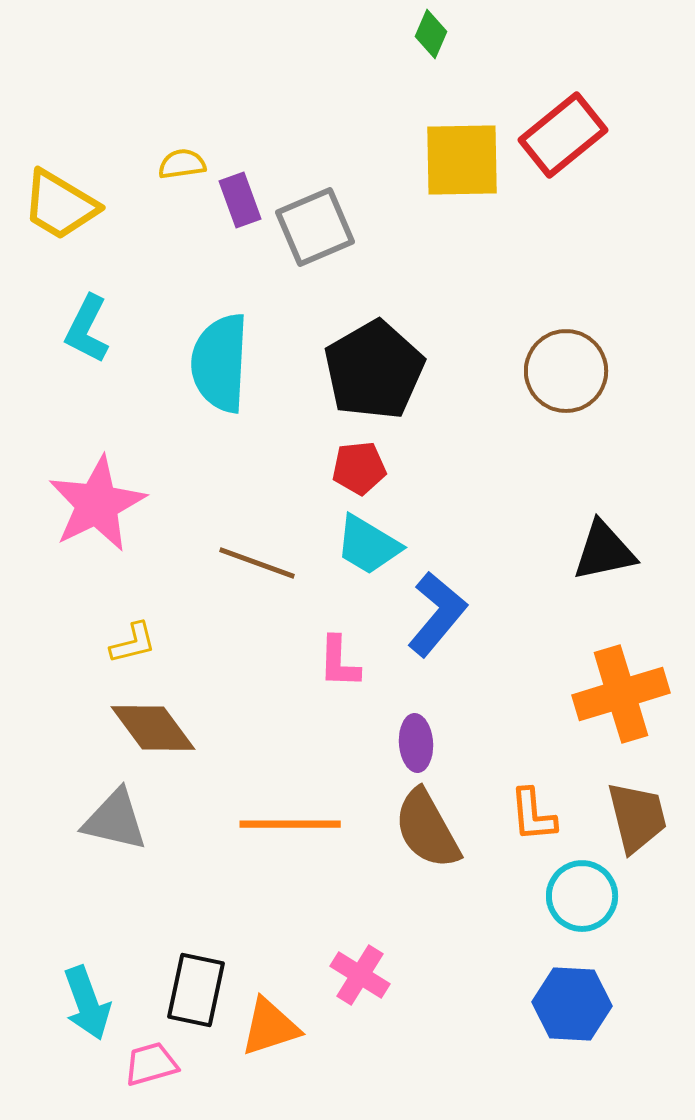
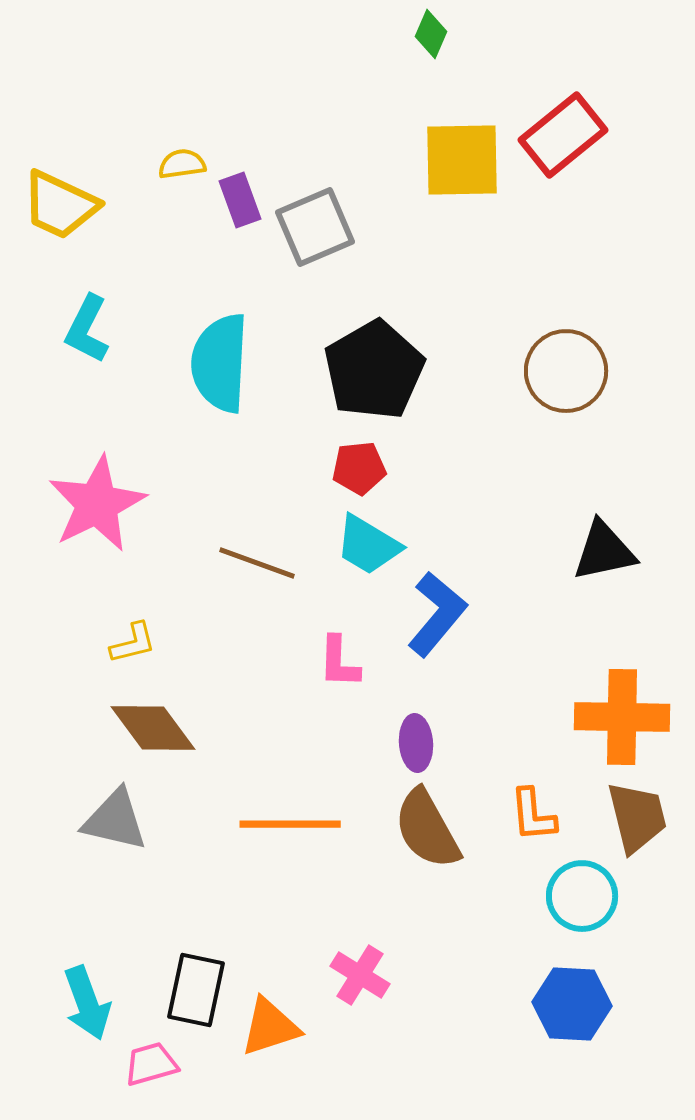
yellow trapezoid: rotated 6 degrees counterclockwise
orange cross: moved 1 px right, 23 px down; rotated 18 degrees clockwise
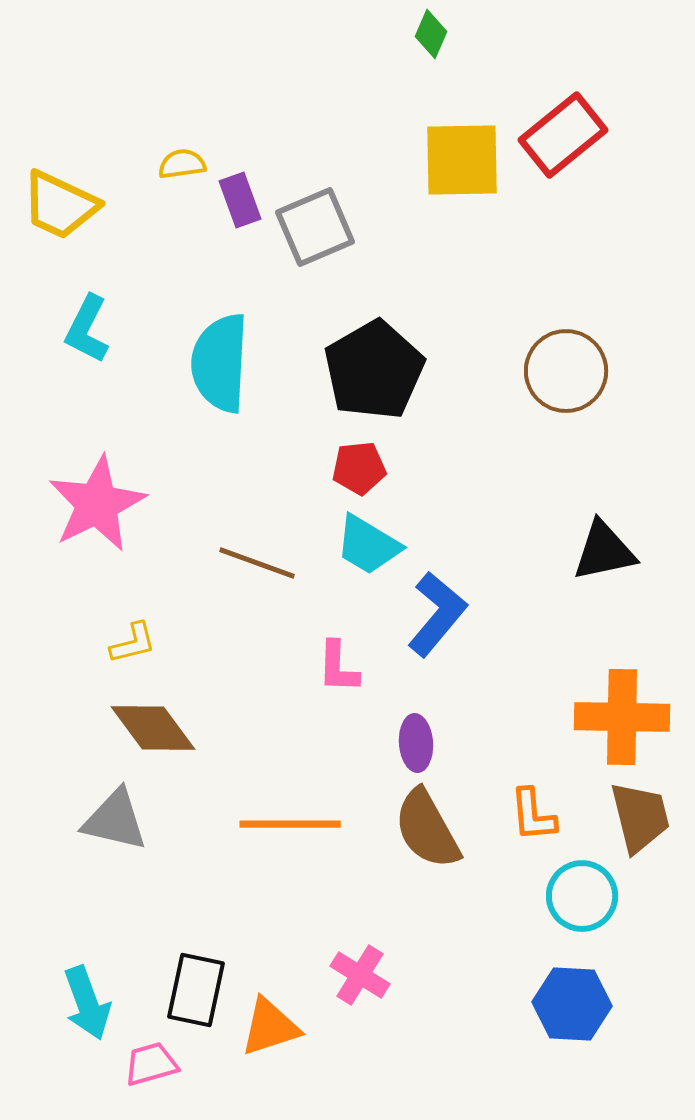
pink L-shape: moved 1 px left, 5 px down
brown trapezoid: moved 3 px right
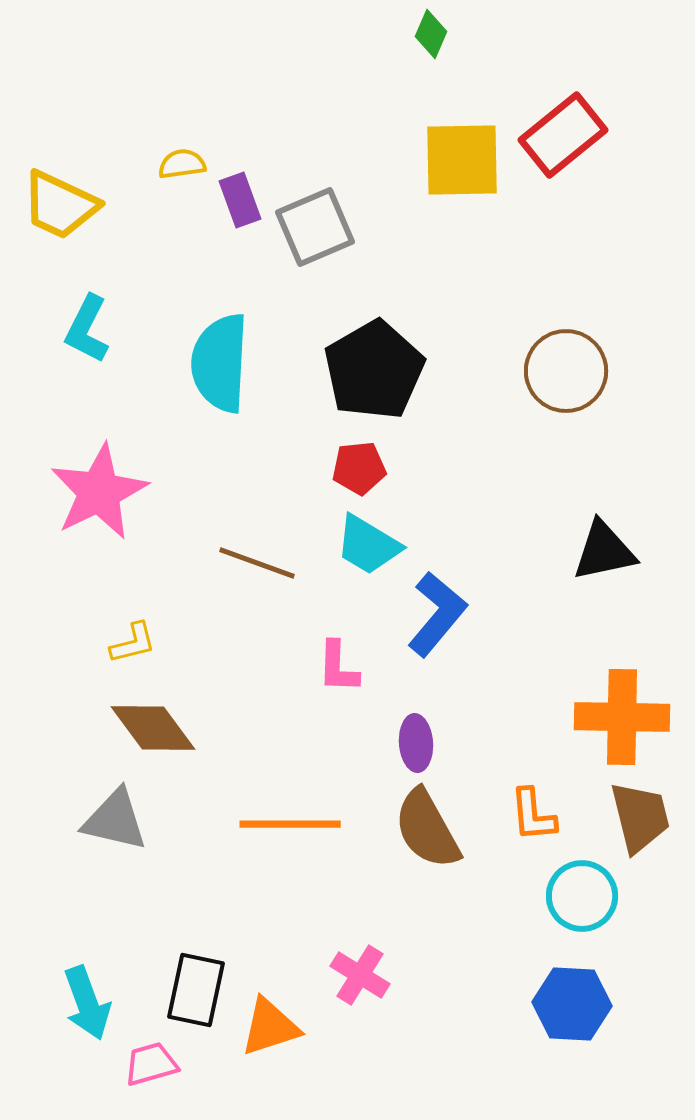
pink star: moved 2 px right, 12 px up
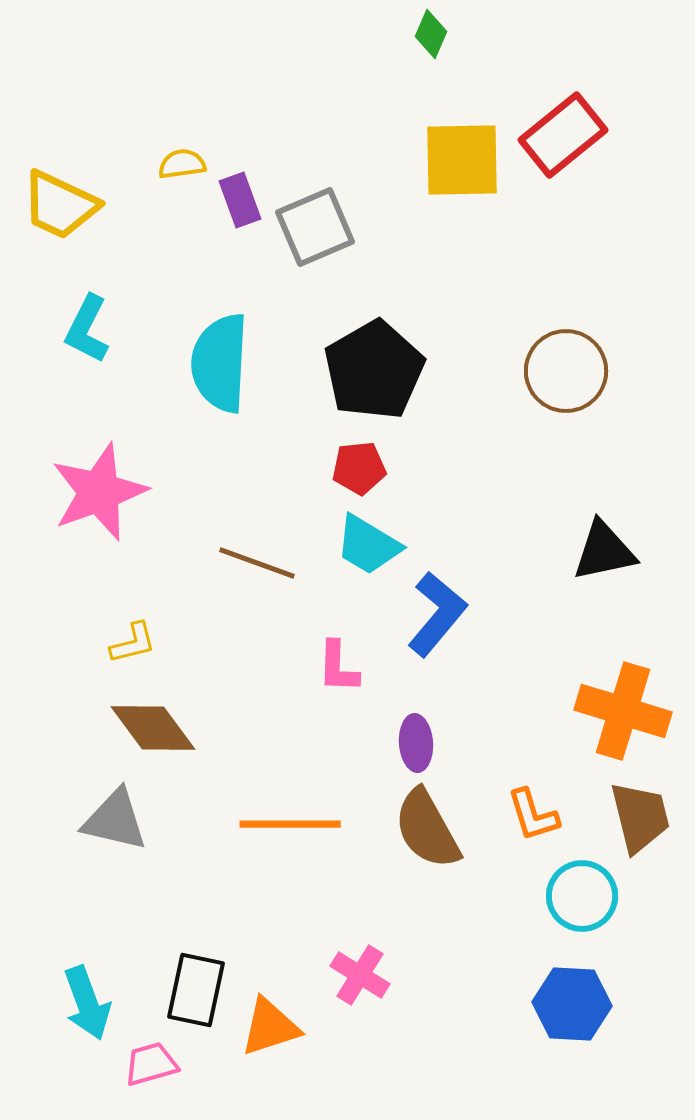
pink star: rotated 6 degrees clockwise
orange cross: moved 1 px right, 6 px up; rotated 16 degrees clockwise
orange L-shape: rotated 12 degrees counterclockwise
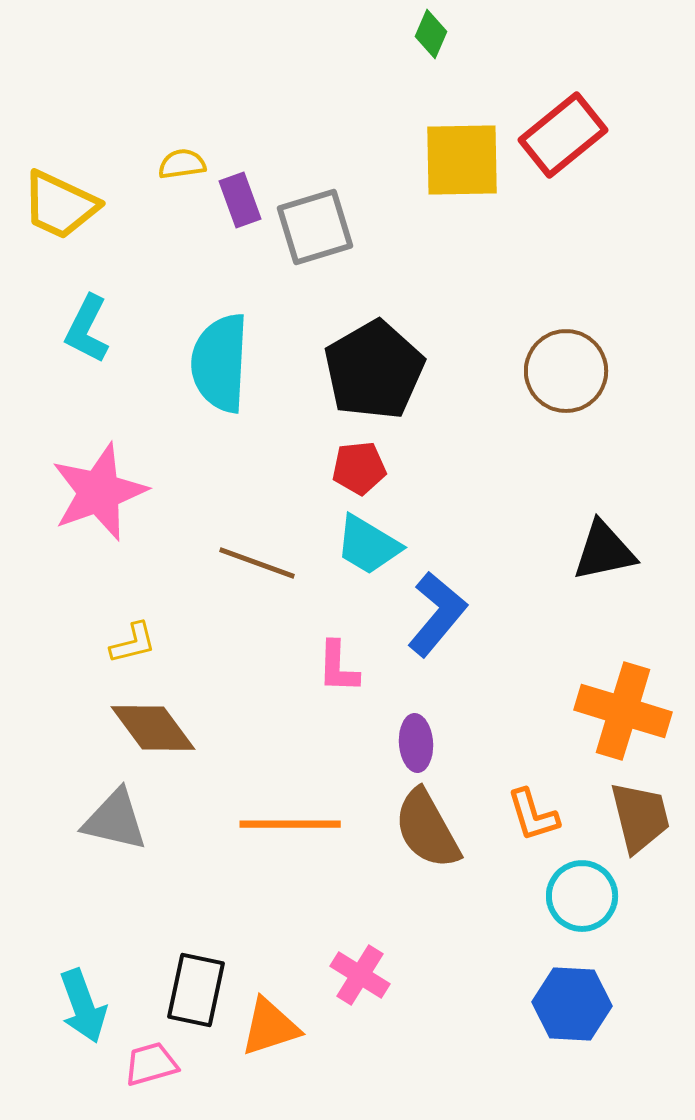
gray square: rotated 6 degrees clockwise
cyan arrow: moved 4 px left, 3 px down
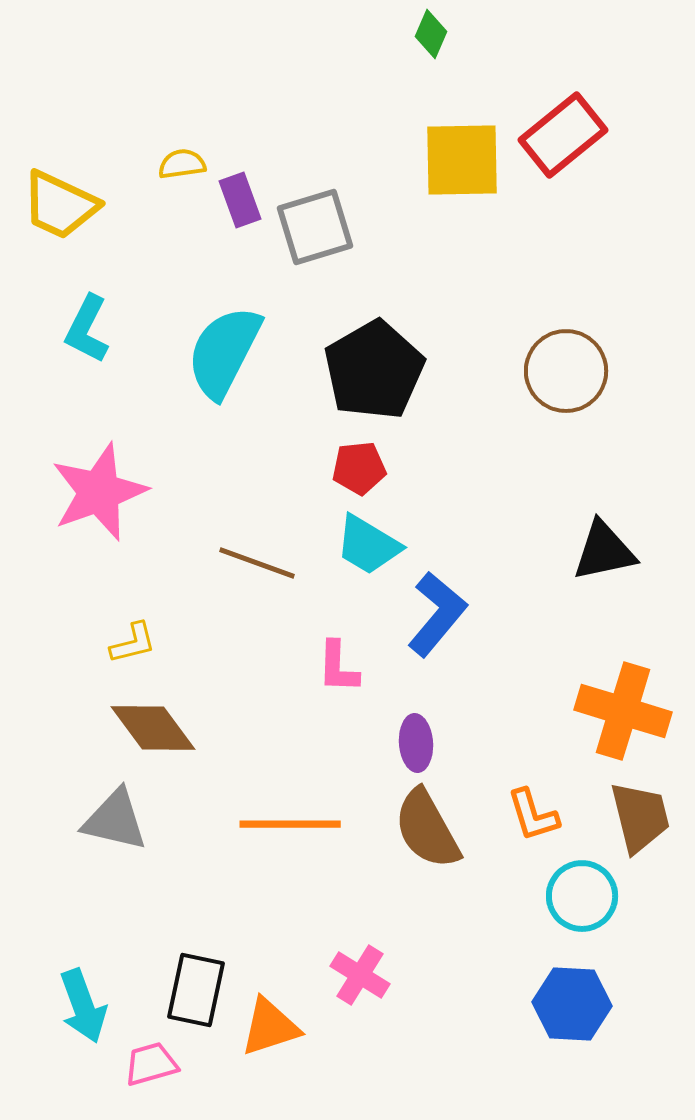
cyan semicircle: moved 4 px right, 11 px up; rotated 24 degrees clockwise
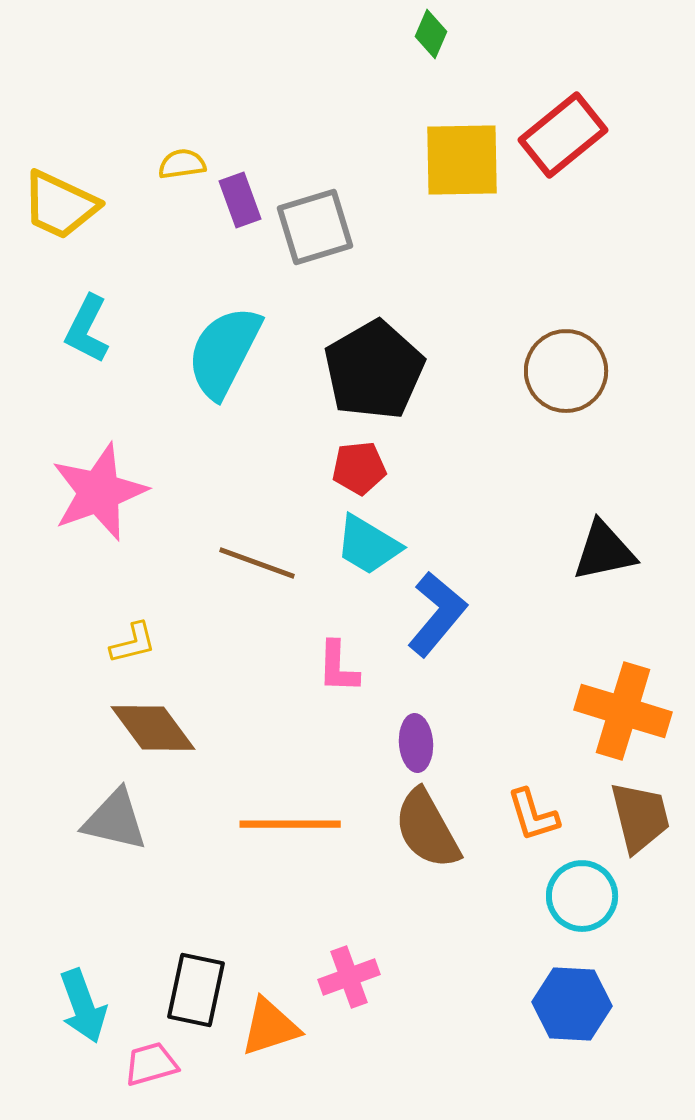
pink cross: moved 11 px left, 2 px down; rotated 38 degrees clockwise
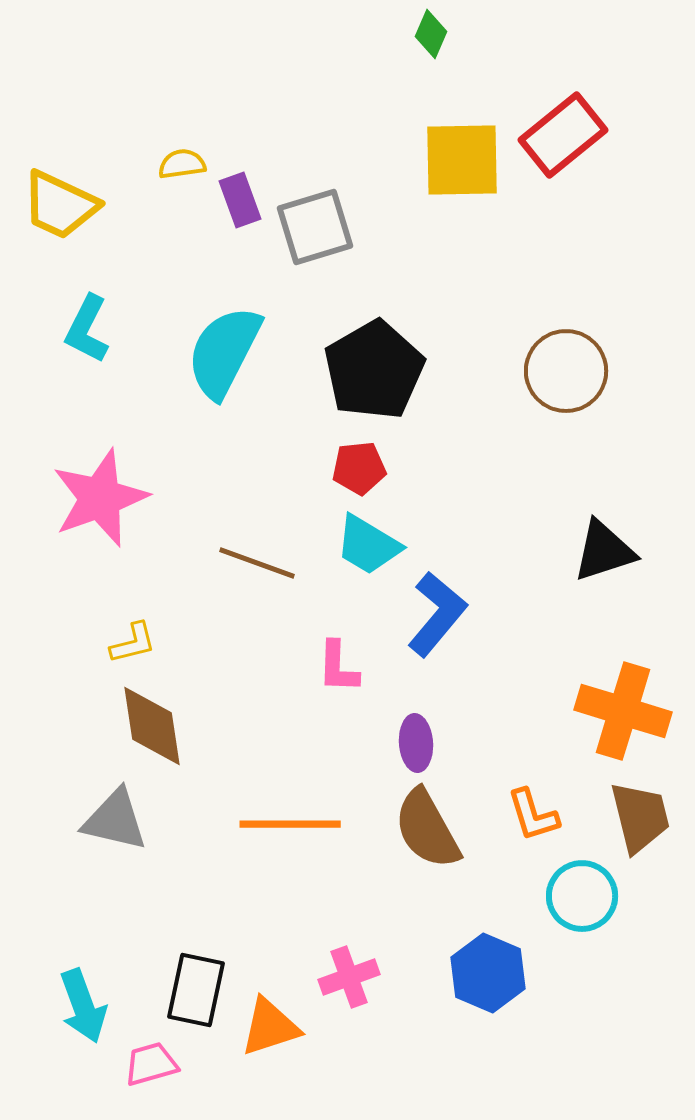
pink star: moved 1 px right, 6 px down
black triangle: rotated 6 degrees counterclockwise
brown diamond: moved 1 px left, 2 px up; rotated 28 degrees clockwise
blue hexagon: moved 84 px left, 31 px up; rotated 20 degrees clockwise
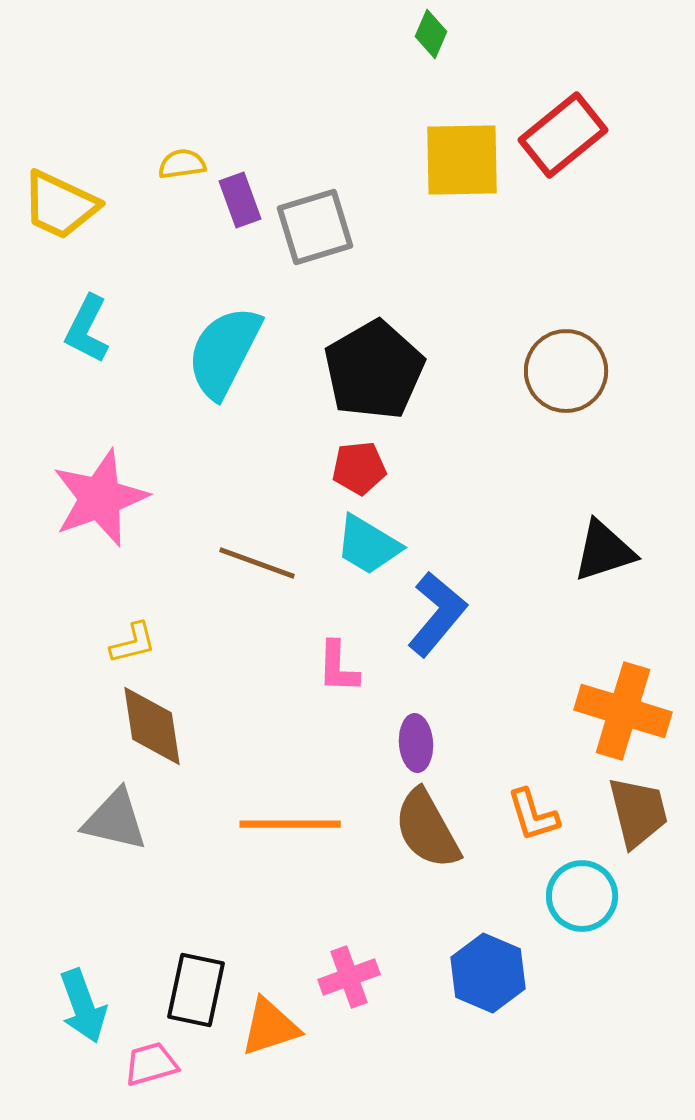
brown trapezoid: moved 2 px left, 5 px up
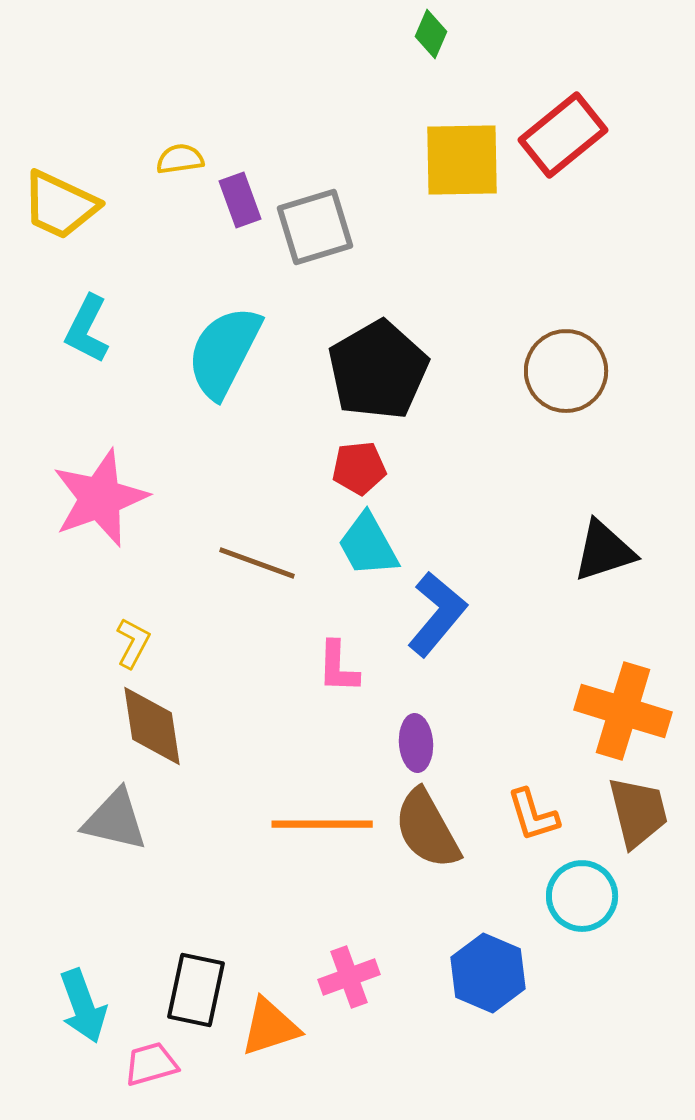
yellow semicircle: moved 2 px left, 5 px up
black pentagon: moved 4 px right
cyan trapezoid: rotated 30 degrees clockwise
yellow L-shape: rotated 48 degrees counterclockwise
orange line: moved 32 px right
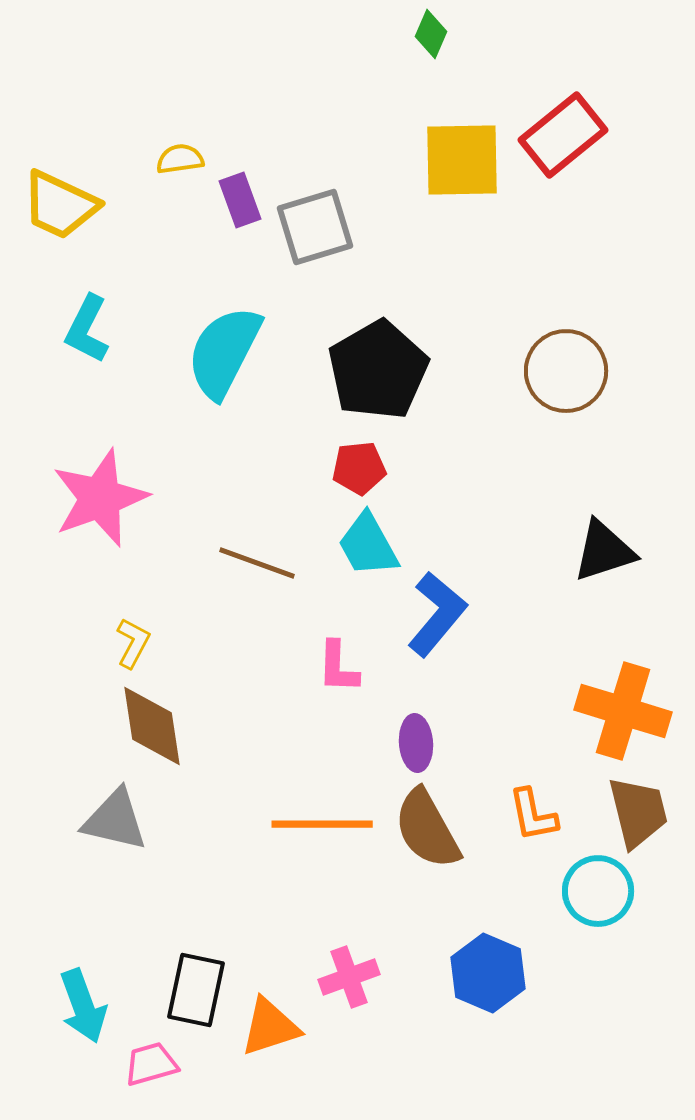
orange L-shape: rotated 6 degrees clockwise
cyan circle: moved 16 px right, 5 px up
